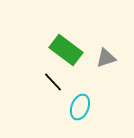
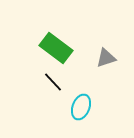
green rectangle: moved 10 px left, 2 px up
cyan ellipse: moved 1 px right
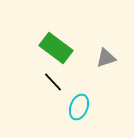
cyan ellipse: moved 2 px left
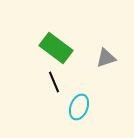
black line: moved 1 px right; rotated 20 degrees clockwise
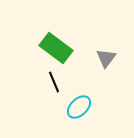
gray triangle: rotated 35 degrees counterclockwise
cyan ellipse: rotated 25 degrees clockwise
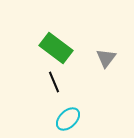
cyan ellipse: moved 11 px left, 12 px down
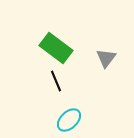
black line: moved 2 px right, 1 px up
cyan ellipse: moved 1 px right, 1 px down
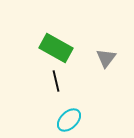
green rectangle: rotated 8 degrees counterclockwise
black line: rotated 10 degrees clockwise
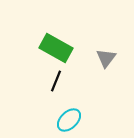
black line: rotated 35 degrees clockwise
